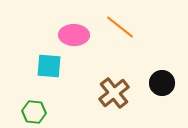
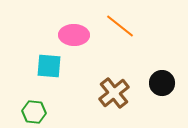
orange line: moved 1 px up
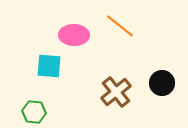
brown cross: moved 2 px right, 1 px up
